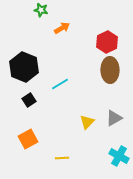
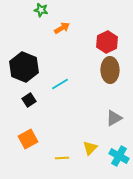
yellow triangle: moved 3 px right, 26 px down
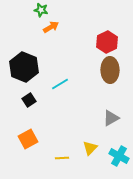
orange arrow: moved 11 px left, 1 px up
gray triangle: moved 3 px left
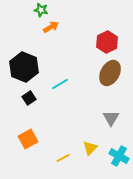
brown ellipse: moved 3 px down; rotated 30 degrees clockwise
black square: moved 2 px up
gray triangle: rotated 30 degrees counterclockwise
yellow line: moved 1 px right; rotated 24 degrees counterclockwise
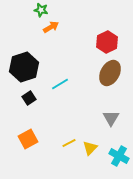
black hexagon: rotated 20 degrees clockwise
yellow line: moved 6 px right, 15 px up
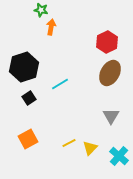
orange arrow: rotated 49 degrees counterclockwise
gray triangle: moved 2 px up
cyan cross: rotated 12 degrees clockwise
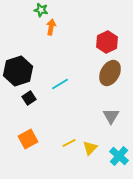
black hexagon: moved 6 px left, 4 px down
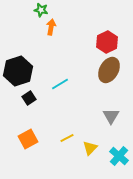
brown ellipse: moved 1 px left, 3 px up
yellow line: moved 2 px left, 5 px up
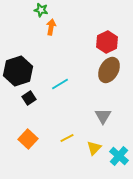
gray triangle: moved 8 px left
orange square: rotated 18 degrees counterclockwise
yellow triangle: moved 4 px right
